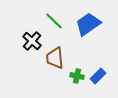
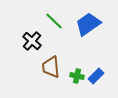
brown trapezoid: moved 4 px left, 9 px down
blue rectangle: moved 2 px left
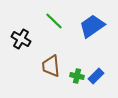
blue trapezoid: moved 4 px right, 2 px down
black cross: moved 11 px left, 2 px up; rotated 12 degrees counterclockwise
brown trapezoid: moved 1 px up
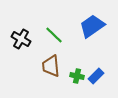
green line: moved 14 px down
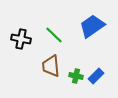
black cross: rotated 18 degrees counterclockwise
green cross: moved 1 px left
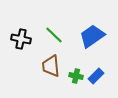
blue trapezoid: moved 10 px down
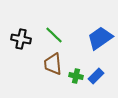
blue trapezoid: moved 8 px right, 2 px down
brown trapezoid: moved 2 px right, 2 px up
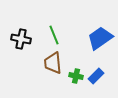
green line: rotated 24 degrees clockwise
brown trapezoid: moved 1 px up
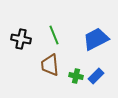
blue trapezoid: moved 4 px left, 1 px down; rotated 8 degrees clockwise
brown trapezoid: moved 3 px left, 2 px down
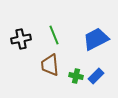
black cross: rotated 24 degrees counterclockwise
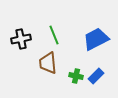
brown trapezoid: moved 2 px left, 2 px up
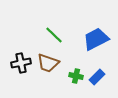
green line: rotated 24 degrees counterclockwise
black cross: moved 24 px down
brown trapezoid: rotated 65 degrees counterclockwise
blue rectangle: moved 1 px right, 1 px down
